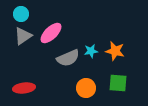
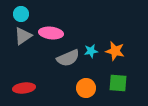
pink ellipse: rotated 50 degrees clockwise
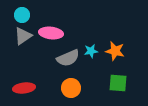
cyan circle: moved 1 px right, 1 px down
orange circle: moved 15 px left
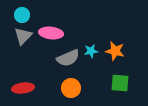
gray triangle: rotated 12 degrees counterclockwise
green square: moved 2 px right
red ellipse: moved 1 px left
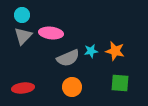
orange circle: moved 1 px right, 1 px up
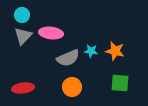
cyan star: rotated 16 degrees clockwise
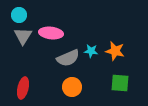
cyan circle: moved 3 px left
gray triangle: rotated 12 degrees counterclockwise
red ellipse: rotated 70 degrees counterclockwise
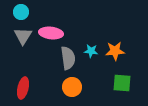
cyan circle: moved 2 px right, 3 px up
orange star: rotated 18 degrees counterclockwise
gray semicircle: rotated 75 degrees counterclockwise
green square: moved 2 px right
